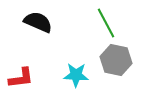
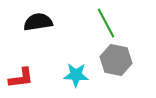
black semicircle: rotated 32 degrees counterclockwise
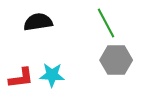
gray hexagon: rotated 12 degrees counterclockwise
cyan star: moved 24 px left
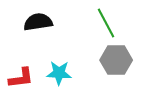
cyan star: moved 7 px right, 2 px up
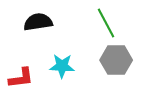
cyan star: moved 3 px right, 7 px up
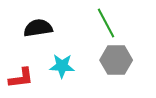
black semicircle: moved 6 px down
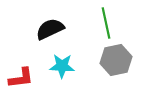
green line: rotated 16 degrees clockwise
black semicircle: moved 12 px right, 1 px down; rotated 16 degrees counterclockwise
gray hexagon: rotated 12 degrees counterclockwise
